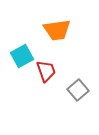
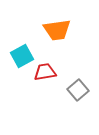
red trapezoid: moved 1 px left, 1 px down; rotated 80 degrees counterclockwise
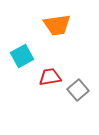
orange trapezoid: moved 5 px up
red trapezoid: moved 5 px right, 5 px down
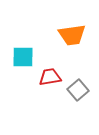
orange trapezoid: moved 15 px right, 10 px down
cyan square: moved 1 px right, 1 px down; rotated 30 degrees clockwise
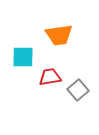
orange trapezoid: moved 13 px left
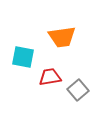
orange trapezoid: moved 3 px right, 2 px down
cyan square: rotated 10 degrees clockwise
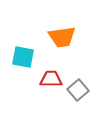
red trapezoid: moved 1 px right, 2 px down; rotated 10 degrees clockwise
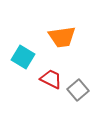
cyan square: rotated 20 degrees clockwise
red trapezoid: rotated 25 degrees clockwise
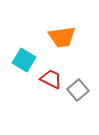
cyan square: moved 1 px right, 3 px down
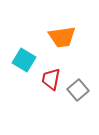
red trapezoid: rotated 105 degrees counterclockwise
